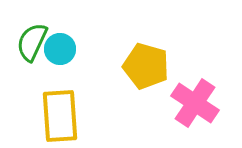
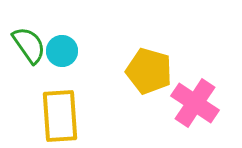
green semicircle: moved 3 px left, 3 px down; rotated 120 degrees clockwise
cyan circle: moved 2 px right, 2 px down
yellow pentagon: moved 3 px right, 5 px down
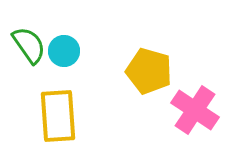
cyan circle: moved 2 px right
pink cross: moved 7 px down
yellow rectangle: moved 2 px left
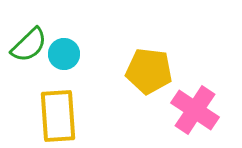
green semicircle: rotated 81 degrees clockwise
cyan circle: moved 3 px down
yellow pentagon: rotated 9 degrees counterclockwise
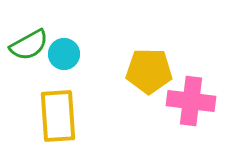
green semicircle: rotated 15 degrees clockwise
yellow pentagon: rotated 6 degrees counterclockwise
pink cross: moved 4 px left, 9 px up; rotated 27 degrees counterclockwise
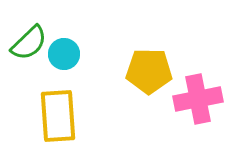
green semicircle: moved 2 px up; rotated 15 degrees counterclockwise
pink cross: moved 7 px right, 2 px up; rotated 18 degrees counterclockwise
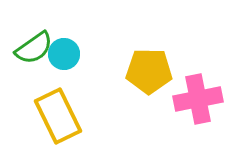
green semicircle: moved 5 px right, 5 px down; rotated 9 degrees clockwise
yellow rectangle: rotated 22 degrees counterclockwise
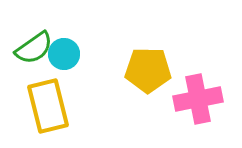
yellow pentagon: moved 1 px left, 1 px up
yellow rectangle: moved 10 px left, 10 px up; rotated 12 degrees clockwise
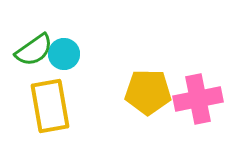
green semicircle: moved 2 px down
yellow pentagon: moved 22 px down
yellow rectangle: moved 2 px right; rotated 4 degrees clockwise
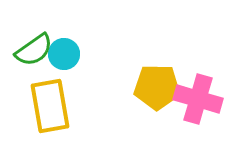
yellow pentagon: moved 9 px right, 5 px up
pink cross: rotated 27 degrees clockwise
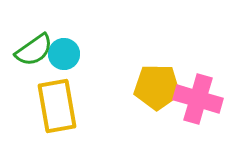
yellow rectangle: moved 7 px right
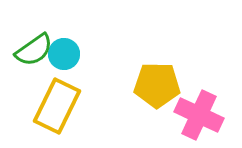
yellow pentagon: moved 2 px up
pink cross: moved 1 px right, 16 px down; rotated 9 degrees clockwise
yellow rectangle: rotated 36 degrees clockwise
